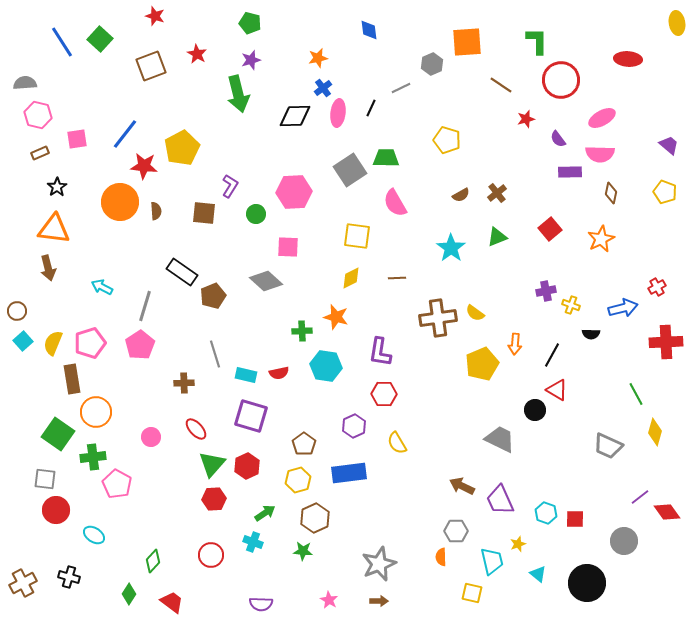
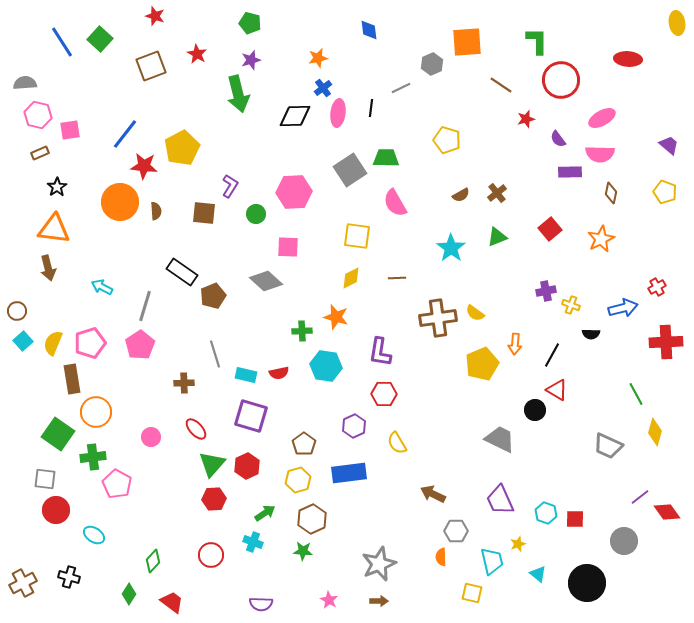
black line at (371, 108): rotated 18 degrees counterclockwise
pink square at (77, 139): moved 7 px left, 9 px up
brown arrow at (462, 486): moved 29 px left, 8 px down
brown hexagon at (315, 518): moved 3 px left, 1 px down
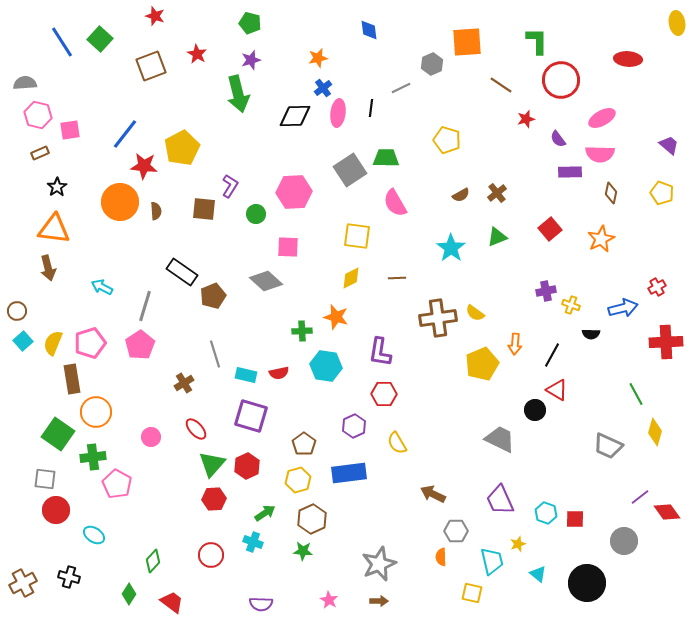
yellow pentagon at (665, 192): moved 3 px left, 1 px down
brown square at (204, 213): moved 4 px up
brown cross at (184, 383): rotated 30 degrees counterclockwise
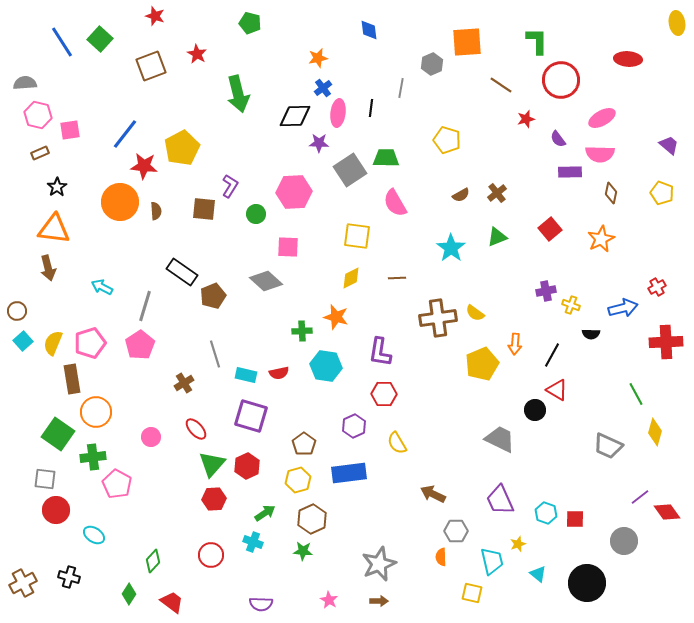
purple star at (251, 60): moved 68 px right, 83 px down; rotated 18 degrees clockwise
gray line at (401, 88): rotated 54 degrees counterclockwise
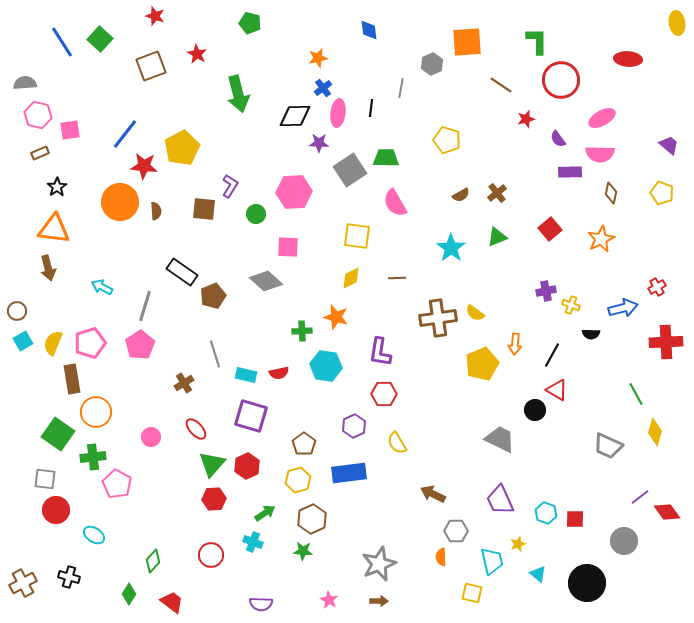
cyan square at (23, 341): rotated 12 degrees clockwise
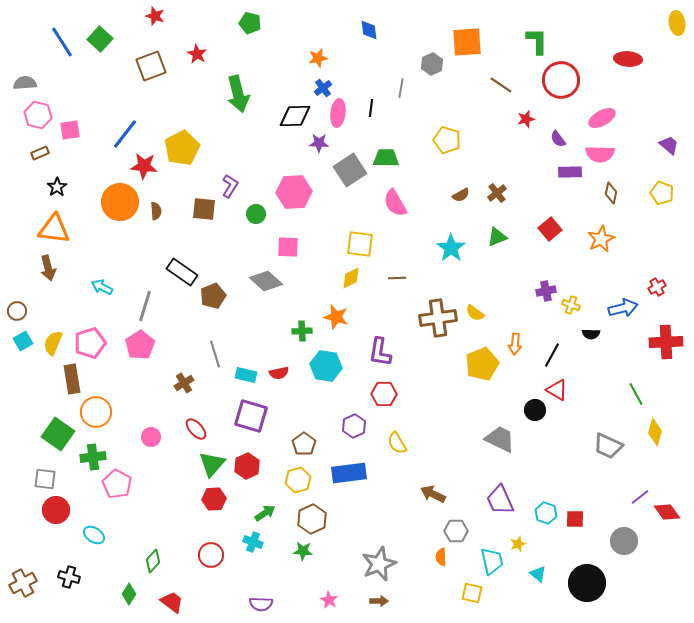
yellow square at (357, 236): moved 3 px right, 8 px down
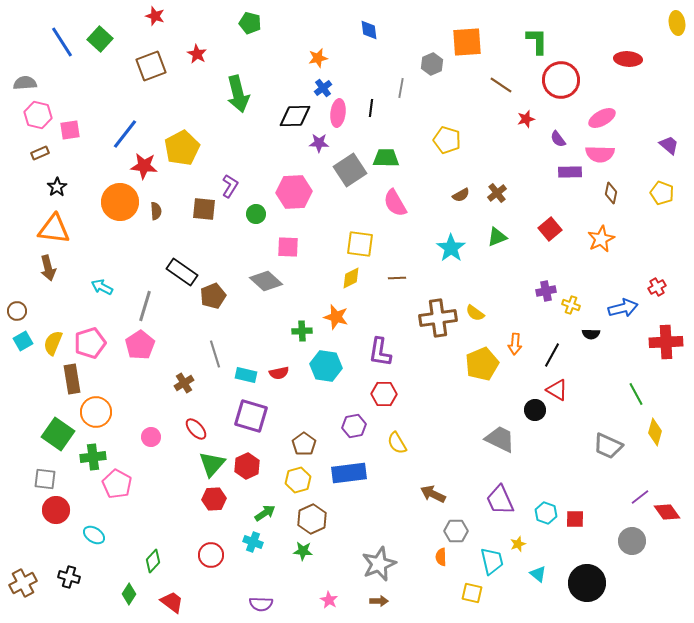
purple hexagon at (354, 426): rotated 15 degrees clockwise
gray circle at (624, 541): moved 8 px right
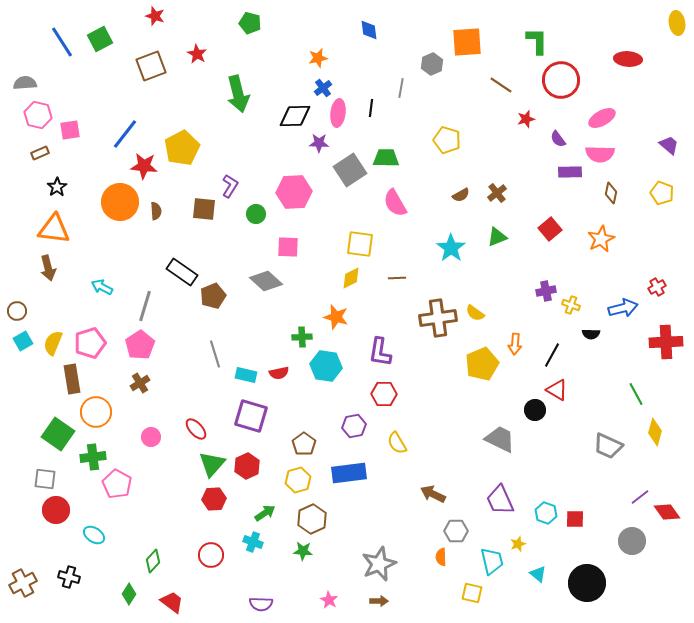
green square at (100, 39): rotated 20 degrees clockwise
green cross at (302, 331): moved 6 px down
brown cross at (184, 383): moved 44 px left
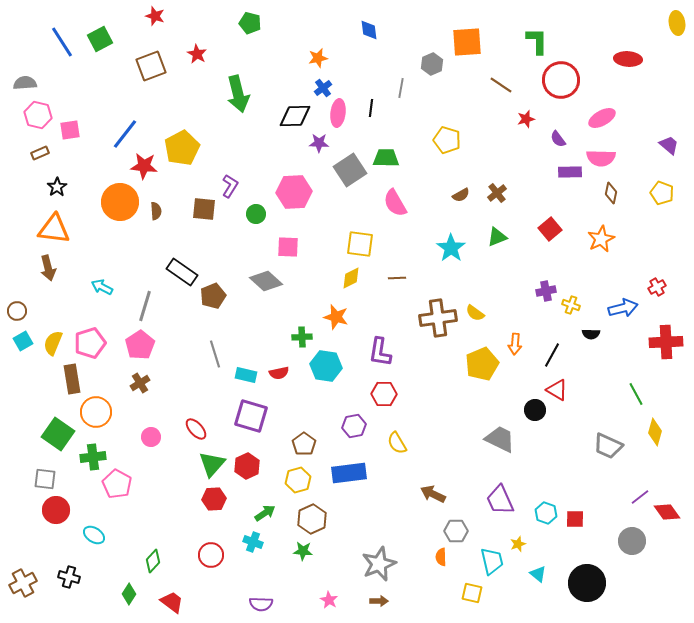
pink semicircle at (600, 154): moved 1 px right, 4 px down
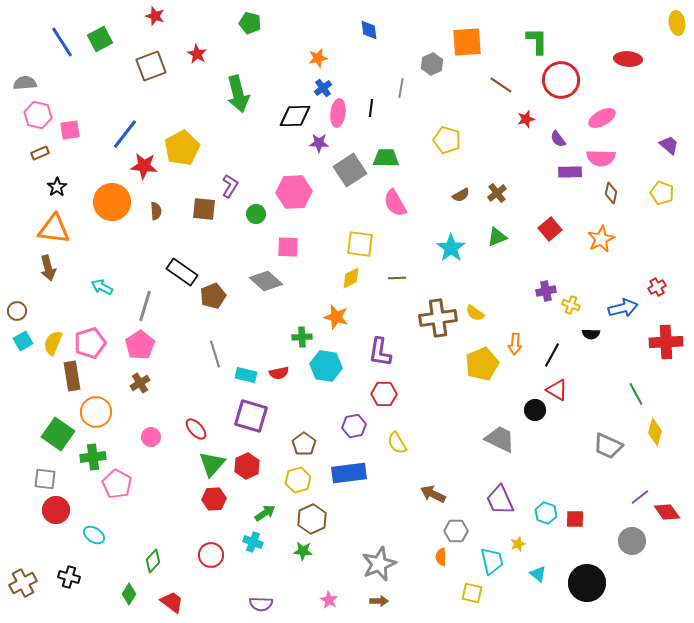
orange circle at (120, 202): moved 8 px left
brown rectangle at (72, 379): moved 3 px up
